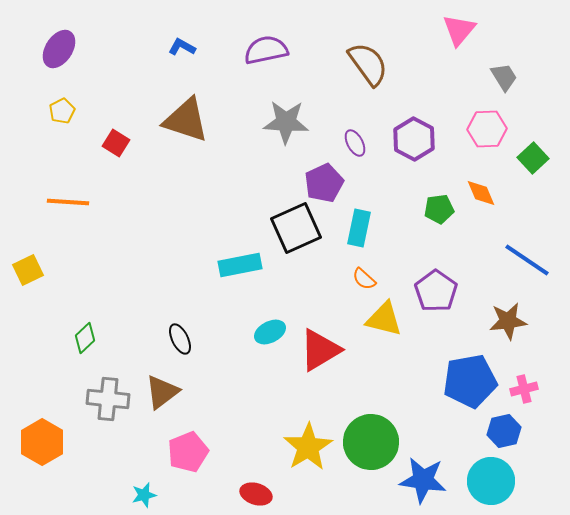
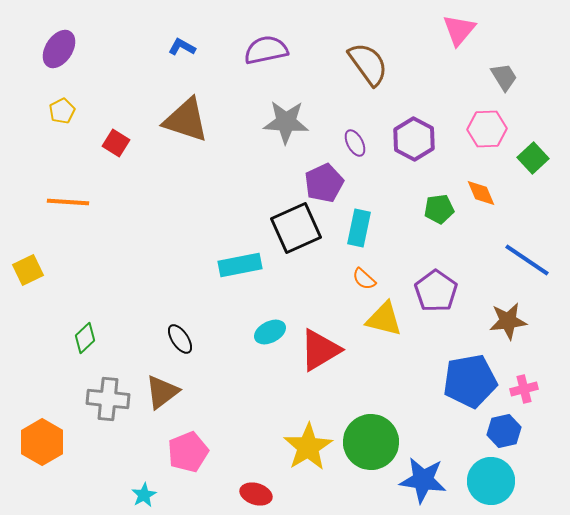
black ellipse at (180, 339): rotated 8 degrees counterclockwise
cyan star at (144, 495): rotated 15 degrees counterclockwise
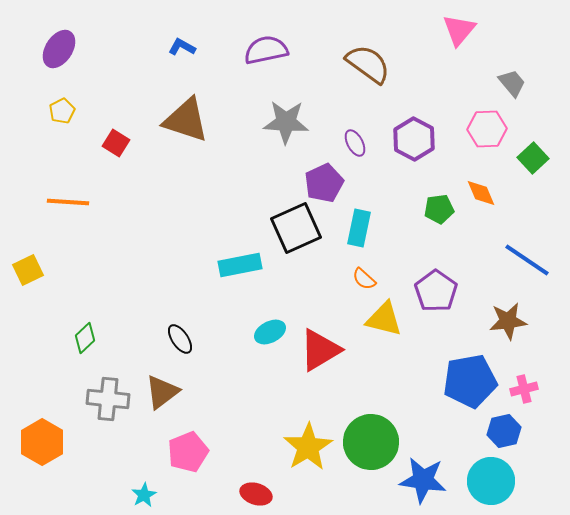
brown semicircle at (368, 64): rotated 18 degrees counterclockwise
gray trapezoid at (504, 77): moved 8 px right, 6 px down; rotated 8 degrees counterclockwise
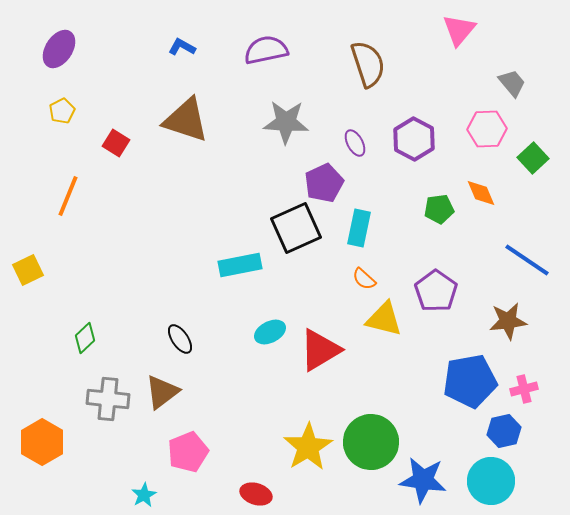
brown semicircle at (368, 64): rotated 36 degrees clockwise
orange line at (68, 202): moved 6 px up; rotated 72 degrees counterclockwise
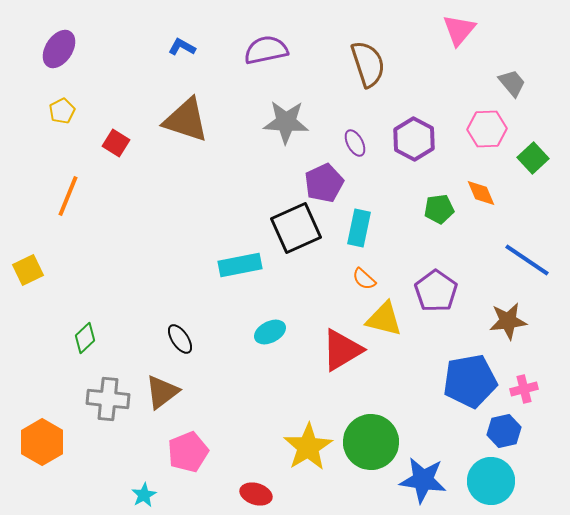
red triangle at (320, 350): moved 22 px right
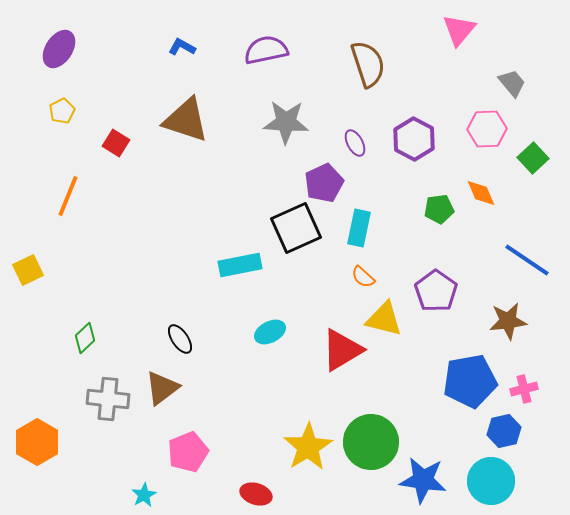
orange semicircle at (364, 279): moved 1 px left, 2 px up
brown triangle at (162, 392): moved 4 px up
orange hexagon at (42, 442): moved 5 px left
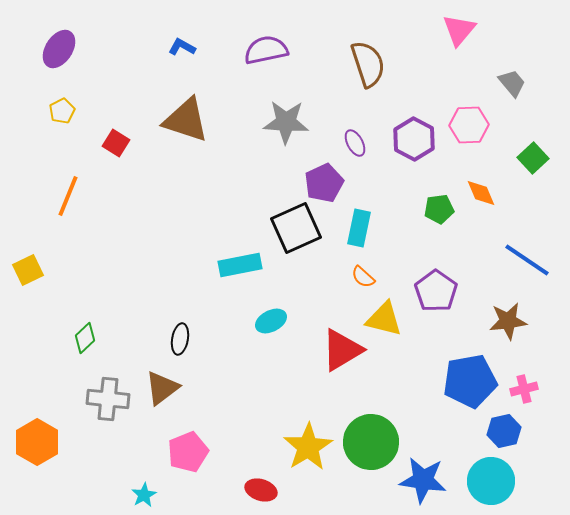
pink hexagon at (487, 129): moved 18 px left, 4 px up
cyan ellipse at (270, 332): moved 1 px right, 11 px up
black ellipse at (180, 339): rotated 44 degrees clockwise
red ellipse at (256, 494): moved 5 px right, 4 px up
